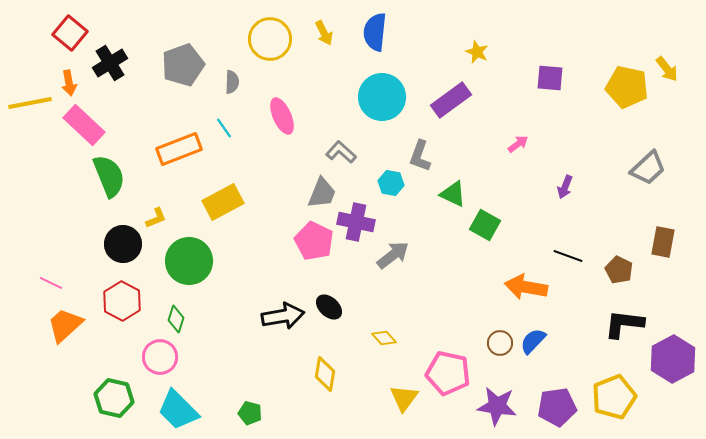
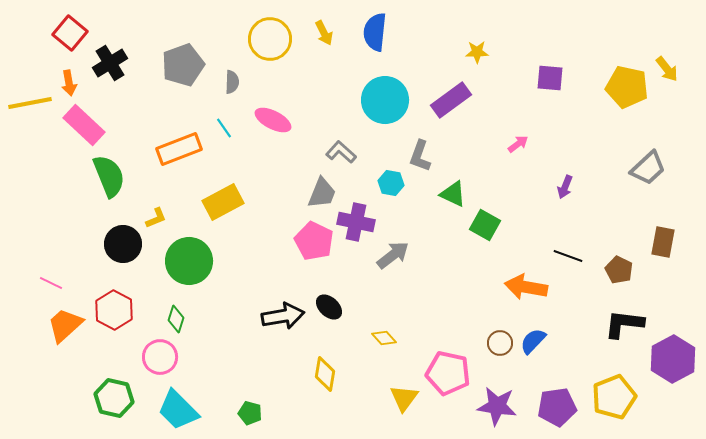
yellow star at (477, 52): rotated 25 degrees counterclockwise
cyan circle at (382, 97): moved 3 px right, 3 px down
pink ellipse at (282, 116): moved 9 px left, 4 px down; rotated 39 degrees counterclockwise
red hexagon at (122, 301): moved 8 px left, 9 px down
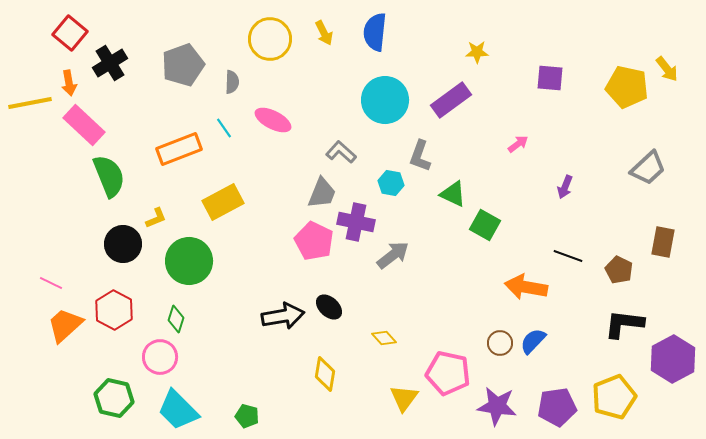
green pentagon at (250, 413): moved 3 px left, 3 px down
